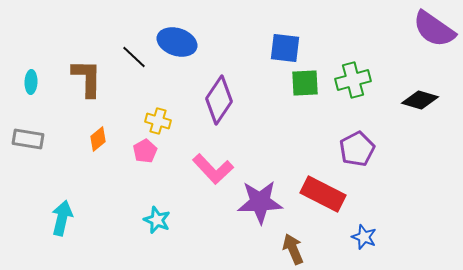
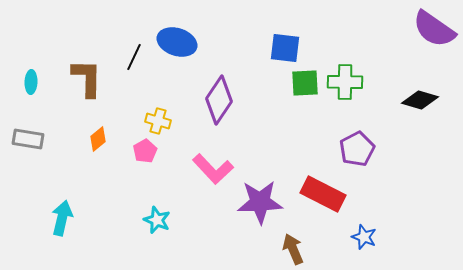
black line: rotated 72 degrees clockwise
green cross: moved 8 px left, 2 px down; rotated 16 degrees clockwise
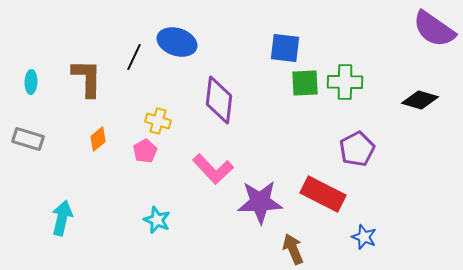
purple diamond: rotated 27 degrees counterclockwise
gray rectangle: rotated 8 degrees clockwise
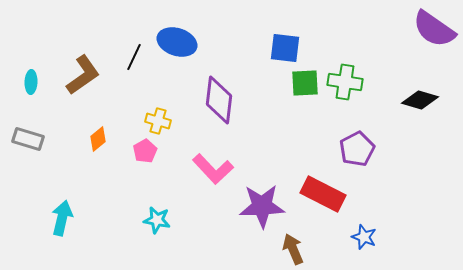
brown L-shape: moved 4 px left, 3 px up; rotated 54 degrees clockwise
green cross: rotated 8 degrees clockwise
purple star: moved 2 px right, 4 px down
cyan star: rotated 12 degrees counterclockwise
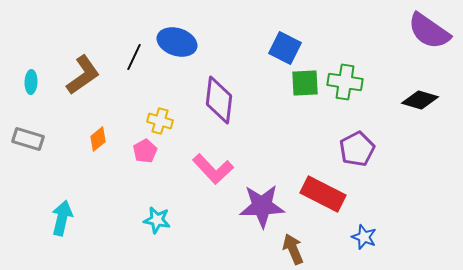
purple semicircle: moved 5 px left, 2 px down
blue square: rotated 20 degrees clockwise
yellow cross: moved 2 px right
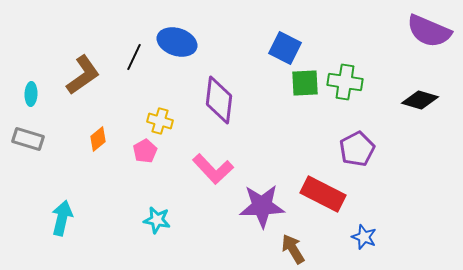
purple semicircle: rotated 12 degrees counterclockwise
cyan ellipse: moved 12 px down
brown arrow: rotated 8 degrees counterclockwise
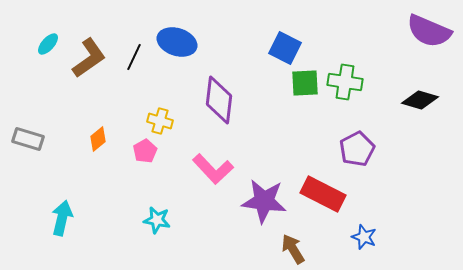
brown L-shape: moved 6 px right, 17 px up
cyan ellipse: moved 17 px right, 50 px up; rotated 40 degrees clockwise
purple star: moved 2 px right, 5 px up; rotated 9 degrees clockwise
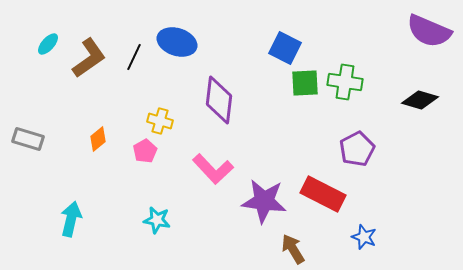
cyan arrow: moved 9 px right, 1 px down
